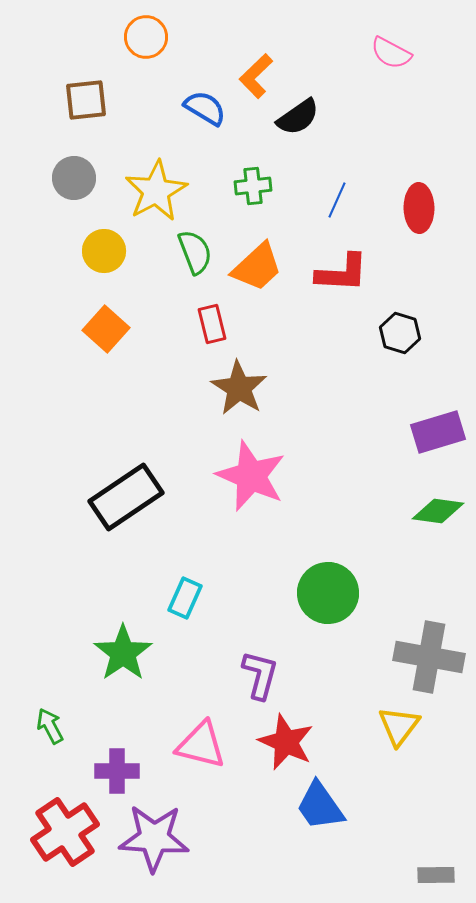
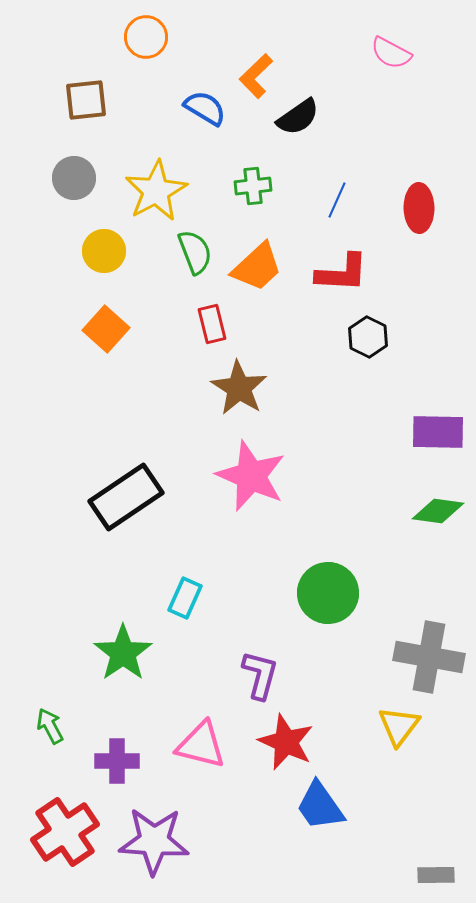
black hexagon: moved 32 px left, 4 px down; rotated 9 degrees clockwise
purple rectangle: rotated 18 degrees clockwise
purple cross: moved 10 px up
purple star: moved 3 px down
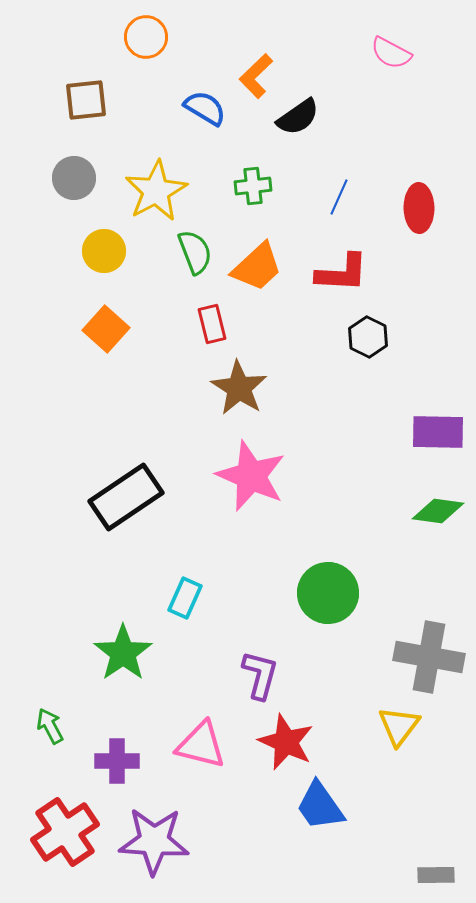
blue line: moved 2 px right, 3 px up
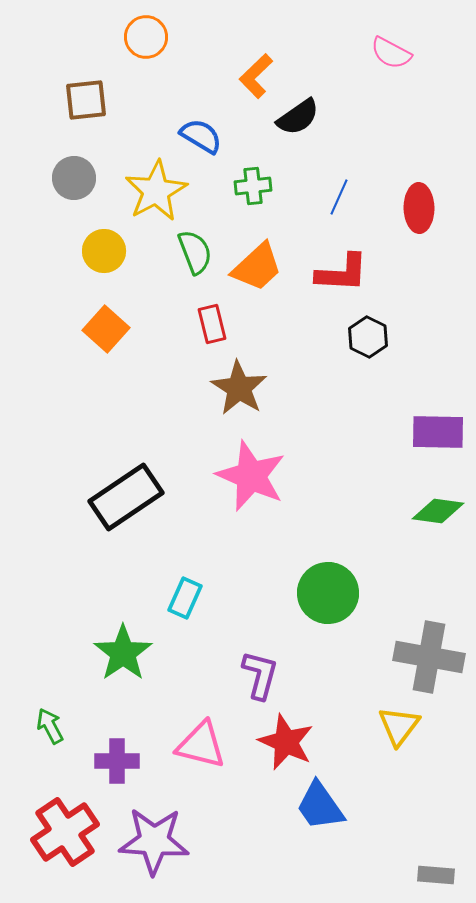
blue semicircle: moved 4 px left, 28 px down
gray rectangle: rotated 6 degrees clockwise
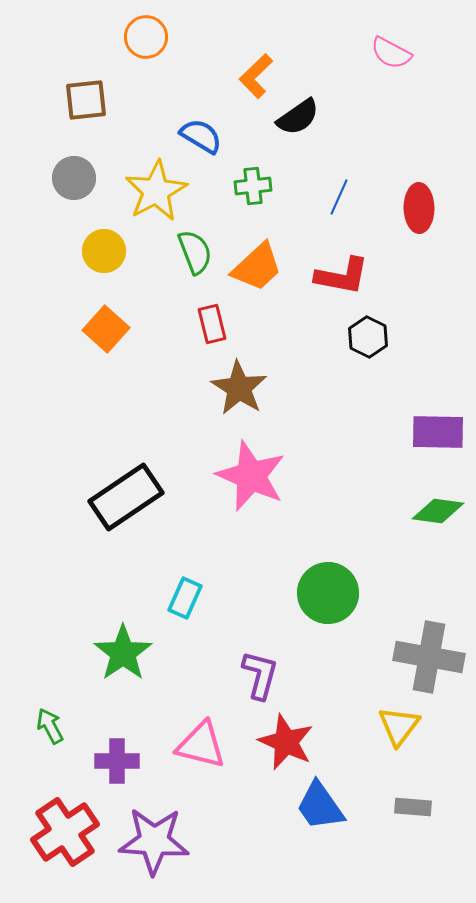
red L-shape: moved 3 px down; rotated 8 degrees clockwise
gray rectangle: moved 23 px left, 68 px up
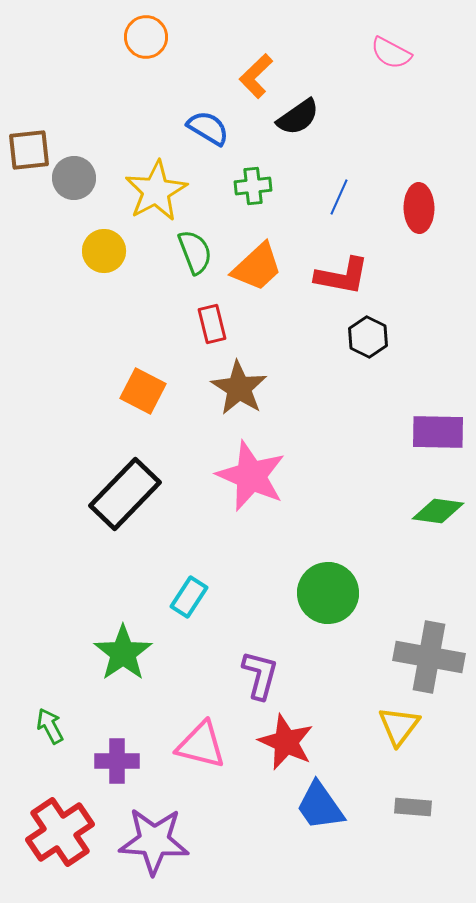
brown square: moved 57 px left, 50 px down
blue semicircle: moved 7 px right, 8 px up
orange square: moved 37 px right, 62 px down; rotated 15 degrees counterclockwise
black rectangle: moved 1 px left, 3 px up; rotated 12 degrees counterclockwise
cyan rectangle: moved 4 px right, 1 px up; rotated 9 degrees clockwise
red cross: moved 5 px left
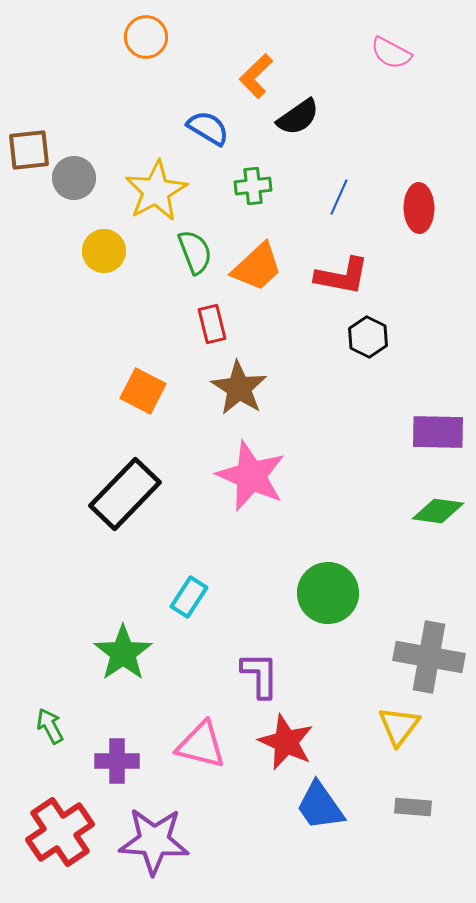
purple L-shape: rotated 15 degrees counterclockwise
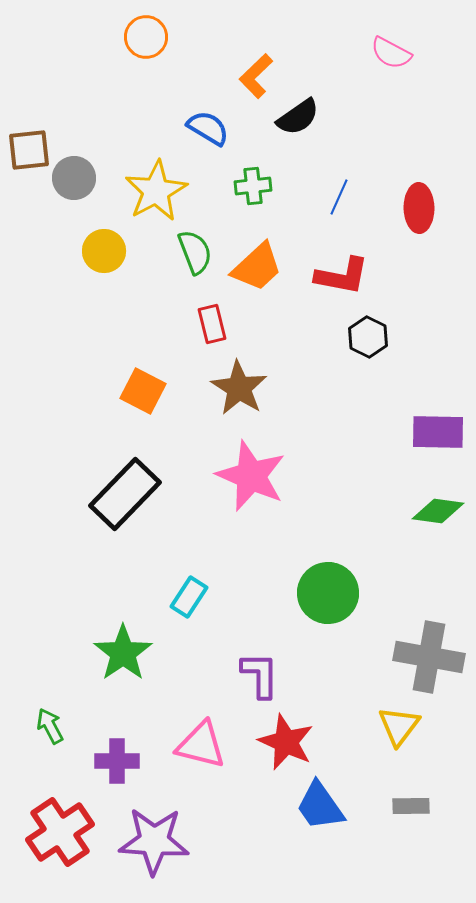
gray rectangle: moved 2 px left, 1 px up; rotated 6 degrees counterclockwise
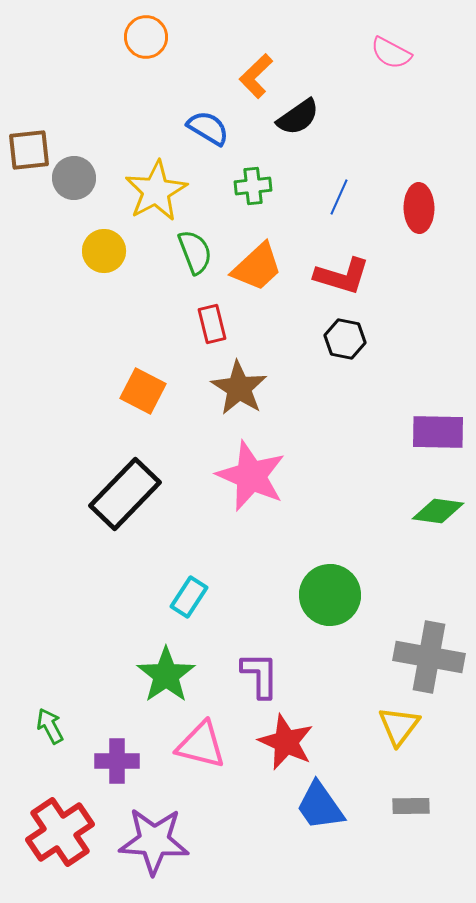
red L-shape: rotated 6 degrees clockwise
black hexagon: moved 23 px left, 2 px down; rotated 15 degrees counterclockwise
green circle: moved 2 px right, 2 px down
green star: moved 43 px right, 22 px down
